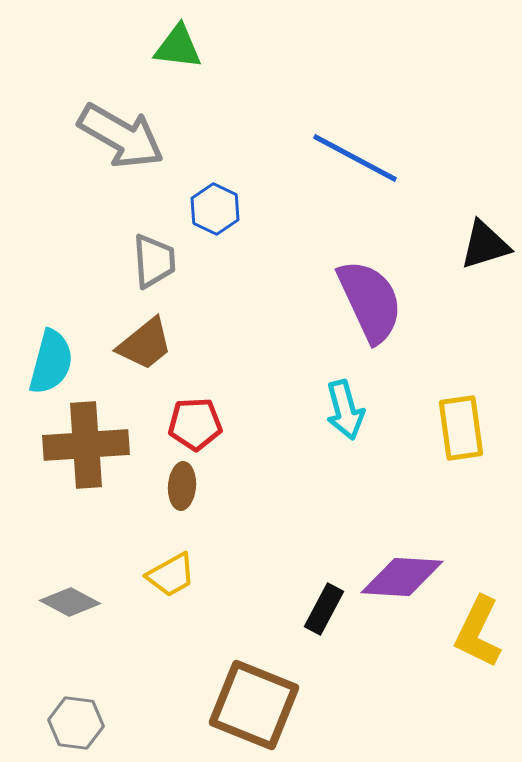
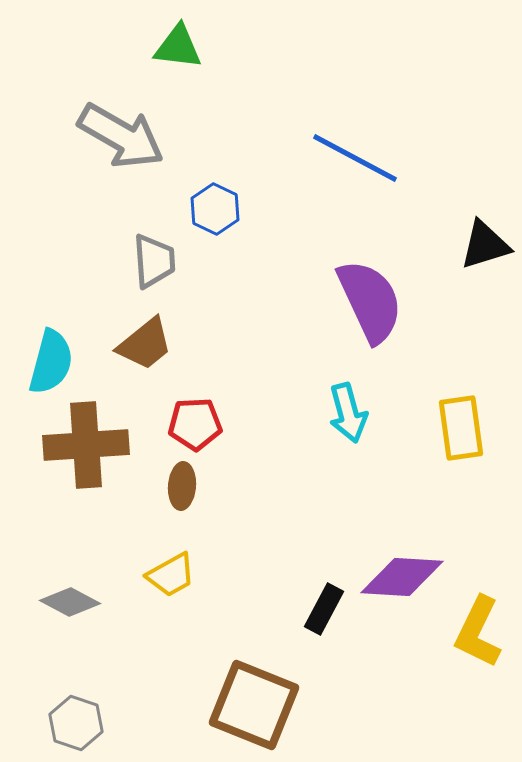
cyan arrow: moved 3 px right, 3 px down
gray hexagon: rotated 12 degrees clockwise
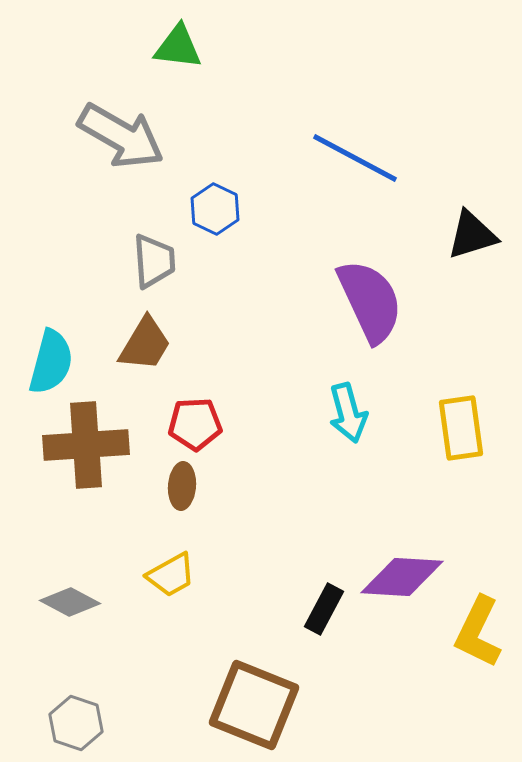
black triangle: moved 13 px left, 10 px up
brown trapezoid: rotated 20 degrees counterclockwise
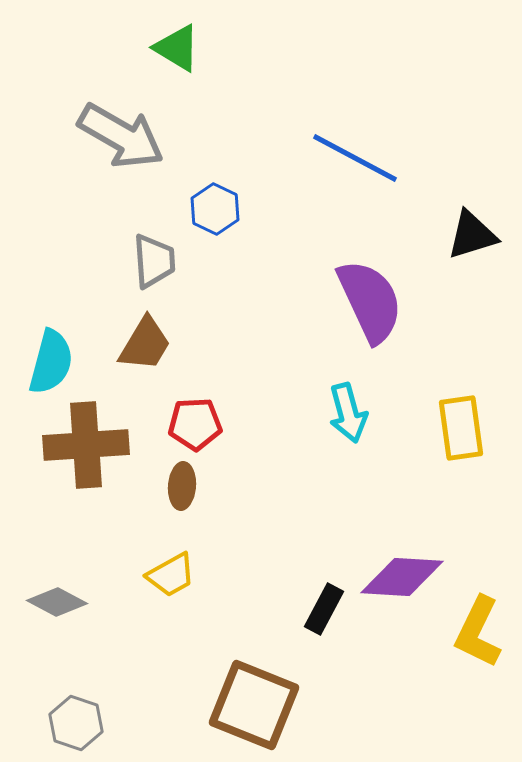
green triangle: moved 1 px left, 1 px down; rotated 24 degrees clockwise
gray diamond: moved 13 px left
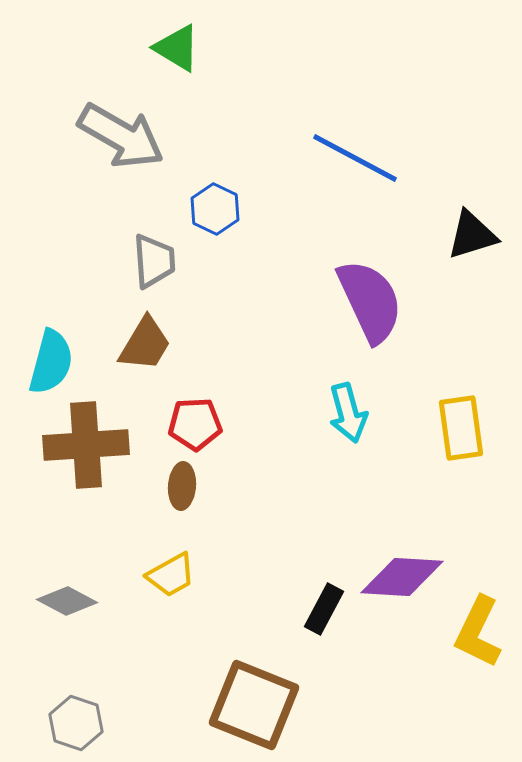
gray diamond: moved 10 px right, 1 px up
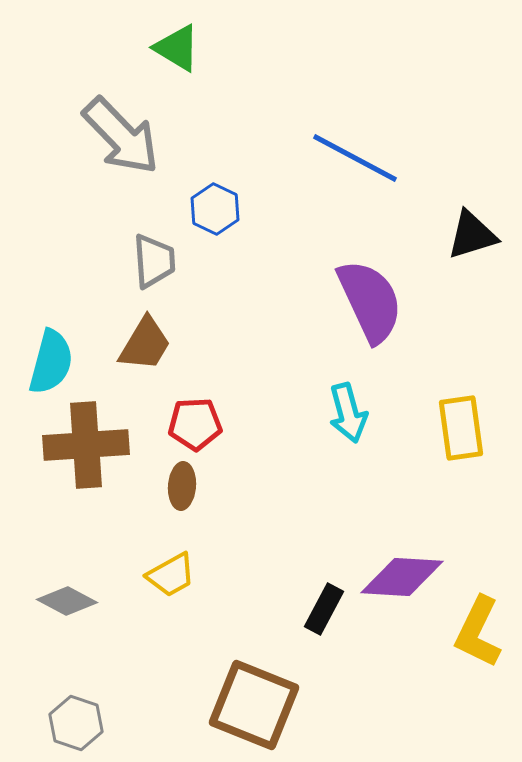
gray arrow: rotated 16 degrees clockwise
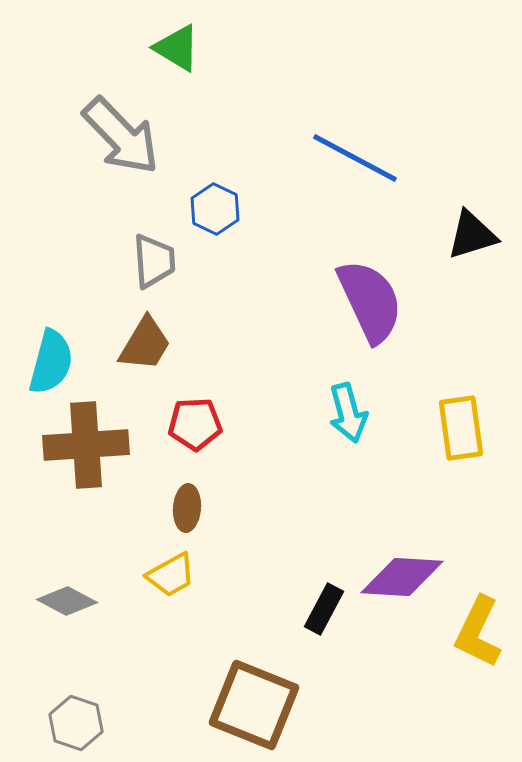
brown ellipse: moved 5 px right, 22 px down
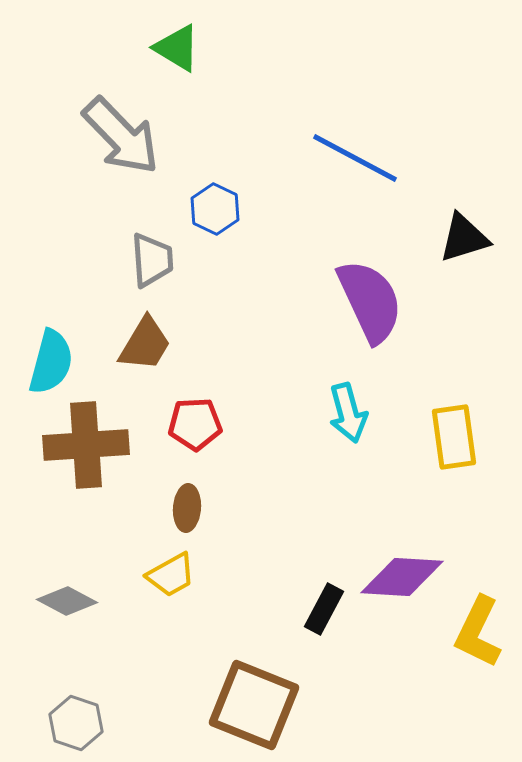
black triangle: moved 8 px left, 3 px down
gray trapezoid: moved 2 px left, 1 px up
yellow rectangle: moved 7 px left, 9 px down
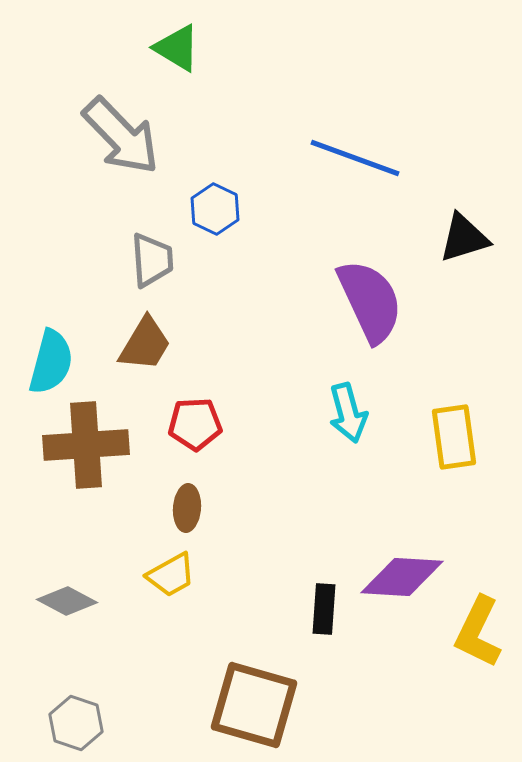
blue line: rotated 8 degrees counterclockwise
black rectangle: rotated 24 degrees counterclockwise
brown square: rotated 6 degrees counterclockwise
